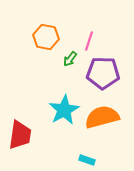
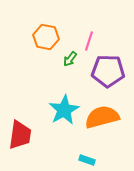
purple pentagon: moved 5 px right, 2 px up
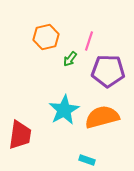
orange hexagon: rotated 25 degrees counterclockwise
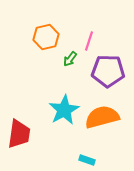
red trapezoid: moved 1 px left, 1 px up
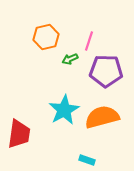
green arrow: rotated 28 degrees clockwise
purple pentagon: moved 2 px left
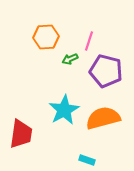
orange hexagon: rotated 10 degrees clockwise
purple pentagon: rotated 12 degrees clockwise
orange semicircle: moved 1 px right, 1 px down
red trapezoid: moved 2 px right
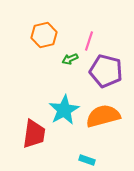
orange hexagon: moved 2 px left, 2 px up; rotated 10 degrees counterclockwise
orange semicircle: moved 2 px up
red trapezoid: moved 13 px right
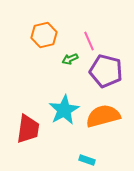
pink line: rotated 42 degrees counterclockwise
red trapezoid: moved 6 px left, 5 px up
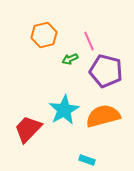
red trapezoid: rotated 144 degrees counterclockwise
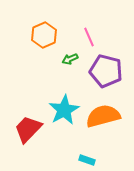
orange hexagon: rotated 10 degrees counterclockwise
pink line: moved 4 px up
